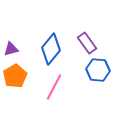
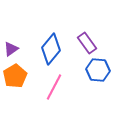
purple triangle: rotated 21 degrees counterclockwise
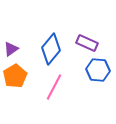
purple rectangle: rotated 30 degrees counterclockwise
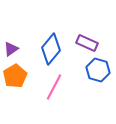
blue hexagon: rotated 10 degrees clockwise
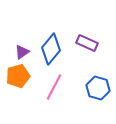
purple triangle: moved 11 px right, 3 px down
blue hexagon: moved 18 px down
orange pentagon: moved 3 px right; rotated 15 degrees clockwise
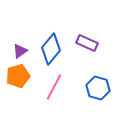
purple triangle: moved 2 px left, 1 px up
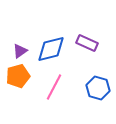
blue diamond: rotated 36 degrees clockwise
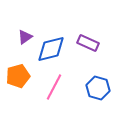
purple rectangle: moved 1 px right
purple triangle: moved 5 px right, 14 px up
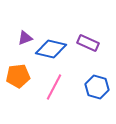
purple triangle: moved 1 px down; rotated 14 degrees clockwise
blue diamond: rotated 28 degrees clockwise
orange pentagon: rotated 10 degrees clockwise
blue hexagon: moved 1 px left, 1 px up
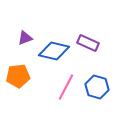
blue diamond: moved 3 px right, 2 px down
pink line: moved 12 px right
